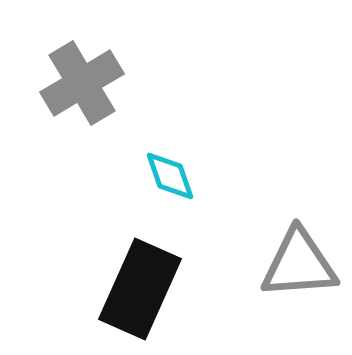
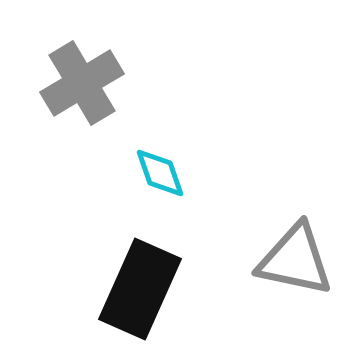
cyan diamond: moved 10 px left, 3 px up
gray triangle: moved 4 px left, 4 px up; rotated 16 degrees clockwise
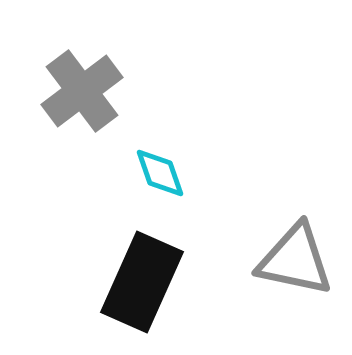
gray cross: moved 8 px down; rotated 6 degrees counterclockwise
black rectangle: moved 2 px right, 7 px up
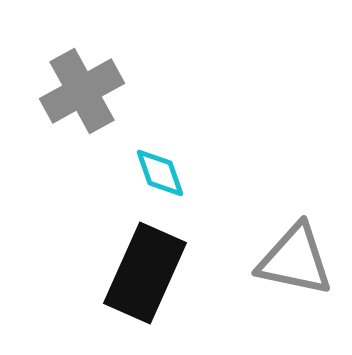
gray cross: rotated 8 degrees clockwise
black rectangle: moved 3 px right, 9 px up
